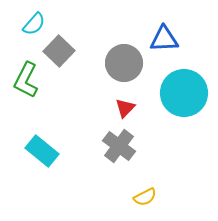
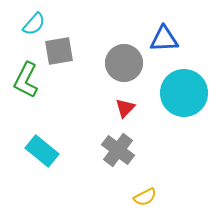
gray square: rotated 36 degrees clockwise
gray cross: moved 1 px left, 4 px down
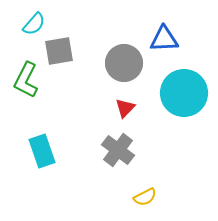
cyan rectangle: rotated 32 degrees clockwise
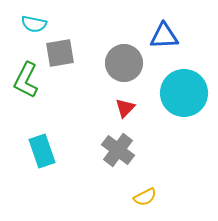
cyan semicircle: rotated 60 degrees clockwise
blue triangle: moved 3 px up
gray square: moved 1 px right, 2 px down
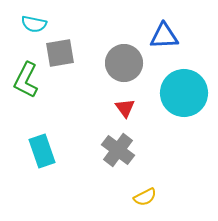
red triangle: rotated 20 degrees counterclockwise
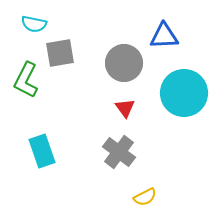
gray cross: moved 1 px right, 2 px down
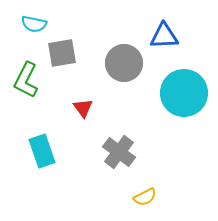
gray square: moved 2 px right
red triangle: moved 42 px left
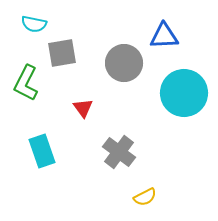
green L-shape: moved 3 px down
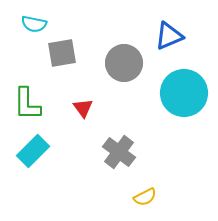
blue triangle: moved 5 px right; rotated 20 degrees counterclockwise
green L-shape: moved 1 px right, 21 px down; rotated 27 degrees counterclockwise
cyan rectangle: moved 9 px left; rotated 64 degrees clockwise
